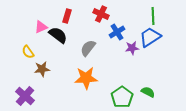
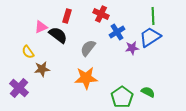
purple cross: moved 6 px left, 8 px up
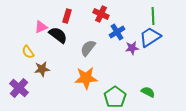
green pentagon: moved 7 px left
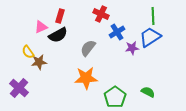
red rectangle: moved 7 px left
black semicircle: rotated 114 degrees clockwise
brown star: moved 3 px left, 7 px up
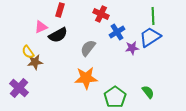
red rectangle: moved 6 px up
brown star: moved 4 px left
green semicircle: rotated 24 degrees clockwise
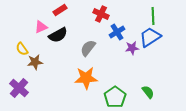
red rectangle: rotated 40 degrees clockwise
yellow semicircle: moved 6 px left, 3 px up
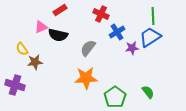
black semicircle: rotated 42 degrees clockwise
purple cross: moved 4 px left, 3 px up; rotated 24 degrees counterclockwise
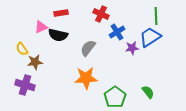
red rectangle: moved 1 px right, 3 px down; rotated 24 degrees clockwise
green line: moved 3 px right
purple cross: moved 10 px right
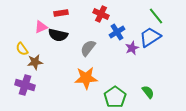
green line: rotated 36 degrees counterclockwise
purple star: rotated 16 degrees counterclockwise
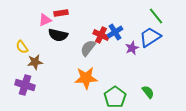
red cross: moved 21 px down
pink triangle: moved 4 px right, 7 px up
blue cross: moved 2 px left
yellow semicircle: moved 2 px up
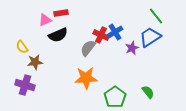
black semicircle: rotated 36 degrees counterclockwise
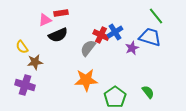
blue trapezoid: rotated 50 degrees clockwise
orange star: moved 2 px down
